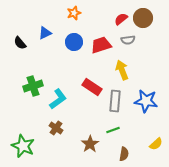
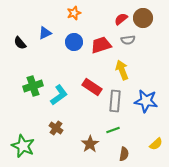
cyan L-shape: moved 1 px right, 4 px up
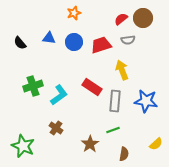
blue triangle: moved 4 px right, 5 px down; rotated 32 degrees clockwise
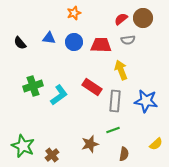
red trapezoid: rotated 20 degrees clockwise
yellow arrow: moved 1 px left
brown cross: moved 4 px left, 27 px down; rotated 16 degrees clockwise
brown star: rotated 18 degrees clockwise
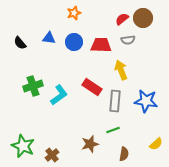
red semicircle: moved 1 px right
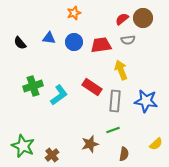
red trapezoid: rotated 10 degrees counterclockwise
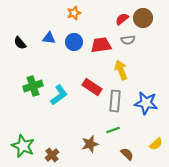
blue star: moved 2 px down
brown semicircle: moved 3 px right; rotated 56 degrees counterclockwise
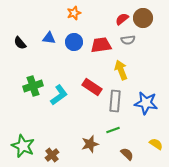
yellow semicircle: rotated 104 degrees counterclockwise
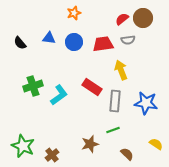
red trapezoid: moved 2 px right, 1 px up
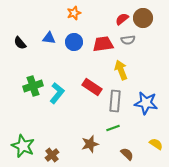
cyan L-shape: moved 2 px left, 2 px up; rotated 15 degrees counterclockwise
green line: moved 2 px up
